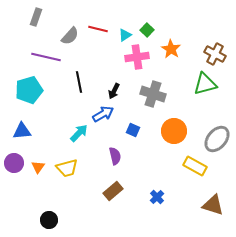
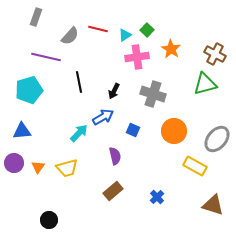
blue arrow: moved 3 px down
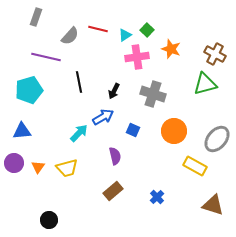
orange star: rotated 12 degrees counterclockwise
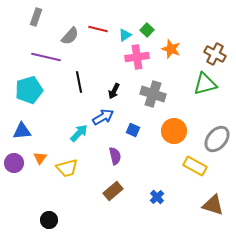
orange triangle: moved 2 px right, 9 px up
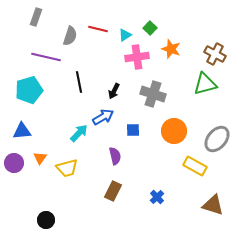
green square: moved 3 px right, 2 px up
gray semicircle: rotated 24 degrees counterclockwise
blue square: rotated 24 degrees counterclockwise
brown rectangle: rotated 24 degrees counterclockwise
black circle: moved 3 px left
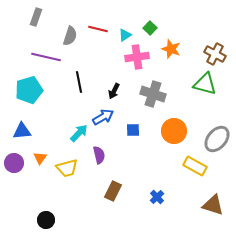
green triangle: rotated 30 degrees clockwise
purple semicircle: moved 16 px left, 1 px up
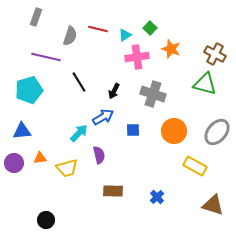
black line: rotated 20 degrees counterclockwise
gray ellipse: moved 7 px up
orange triangle: rotated 48 degrees clockwise
brown rectangle: rotated 66 degrees clockwise
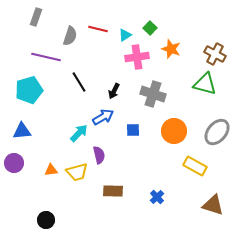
orange triangle: moved 11 px right, 12 px down
yellow trapezoid: moved 10 px right, 4 px down
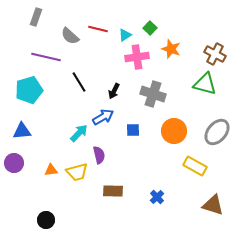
gray semicircle: rotated 114 degrees clockwise
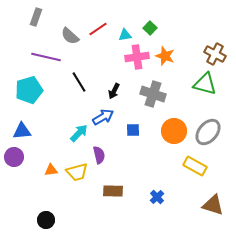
red line: rotated 48 degrees counterclockwise
cyan triangle: rotated 24 degrees clockwise
orange star: moved 6 px left, 7 px down
gray ellipse: moved 9 px left
purple circle: moved 6 px up
